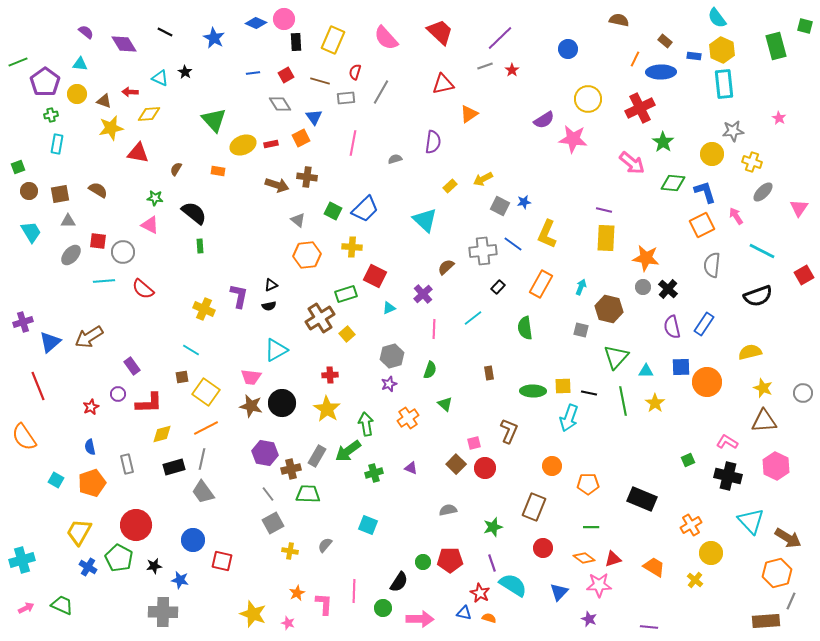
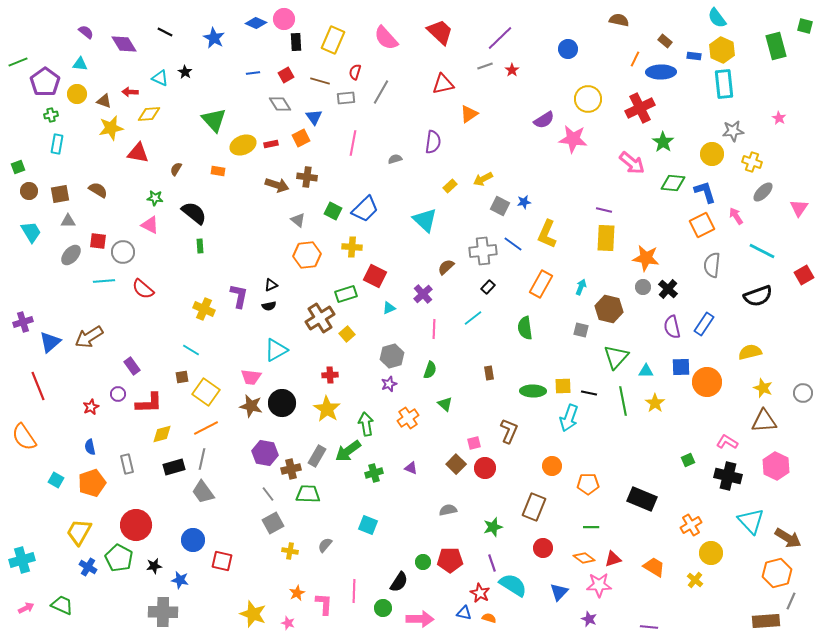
black rectangle at (498, 287): moved 10 px left
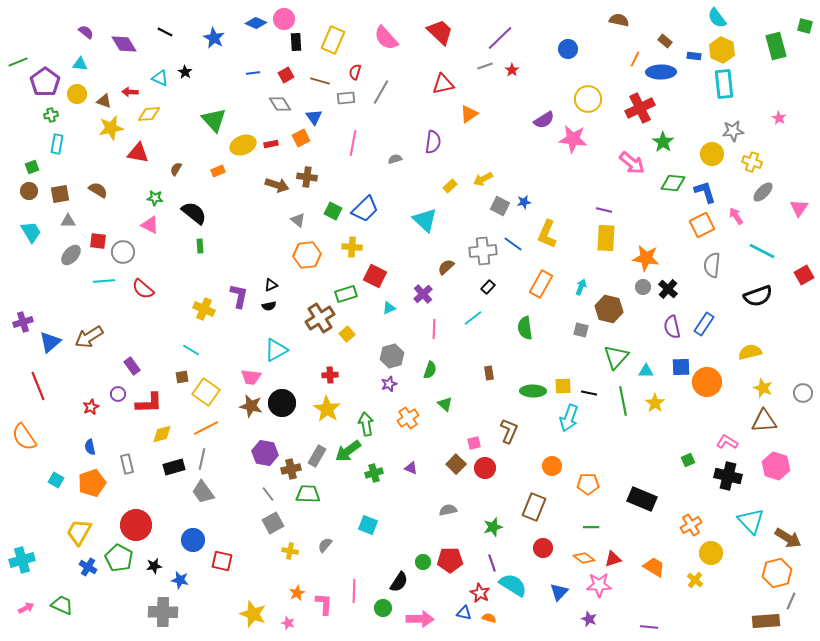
green square at (18, 167): moved 14 px right
orange rectangle at (218, 171): rotated 32 degrees counterclockwise
pink hexagon at (776, 466): rotated 8 degrees counterclockwise
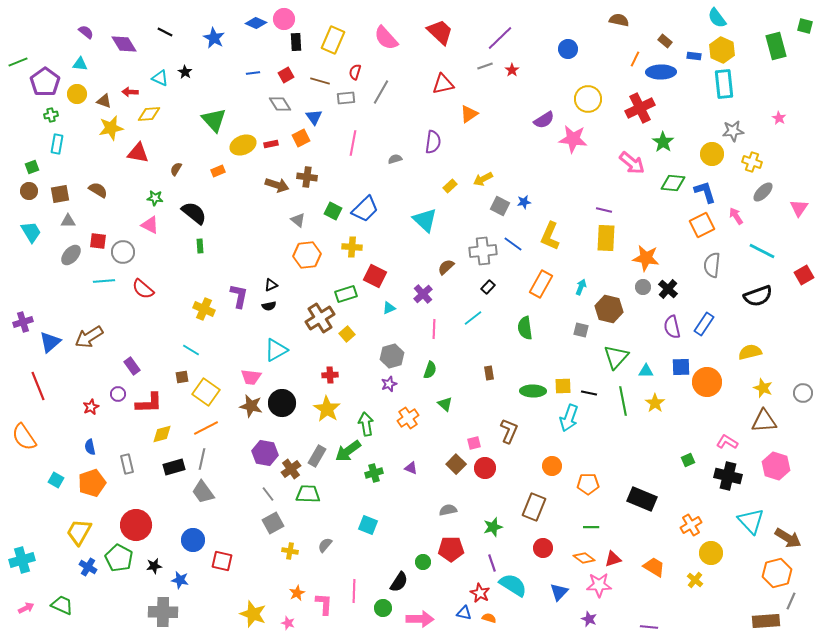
yellow L-shape at (547, 234): moved 3 px right, 2 px down
brown cross at (291, 469): rotated 24 degrees counterclockwise
red pentagon at (450, 560): moved 1 px right, 11 px up
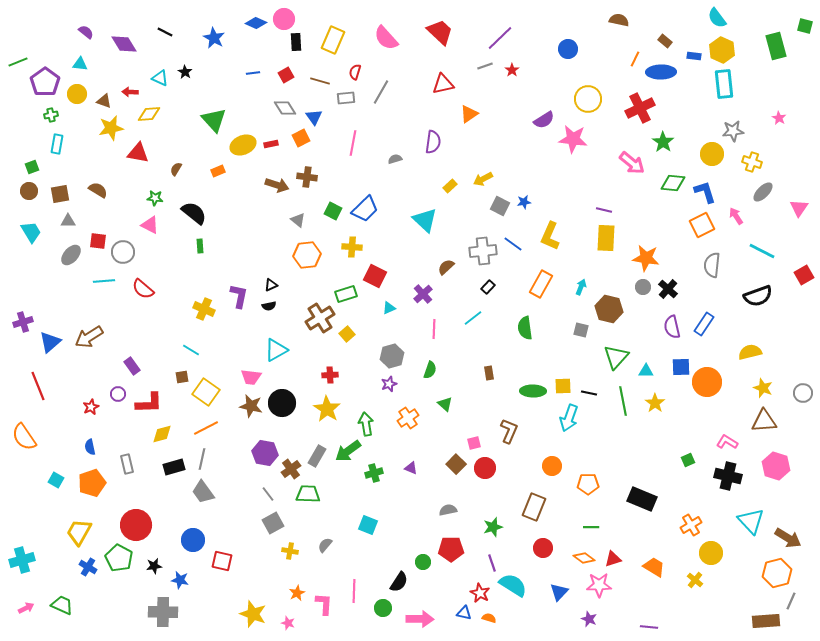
gray diamond at (280, 104): moved 5 px right, 4 px down
